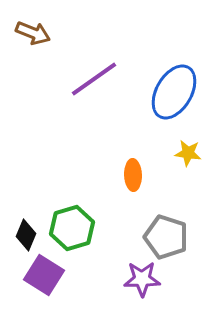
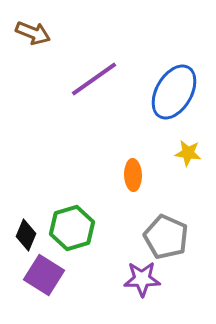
gray pentagon: rotated 6 degrees clockwise
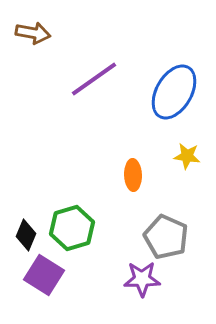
brown arrow: rotated 12 degrees counterclockwise
yellow star: moved 1 px left, 3 px down
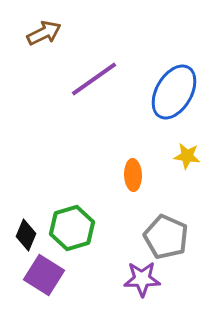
brown arrow: moved 11 px right; rotated 36 degrees counterclockwise
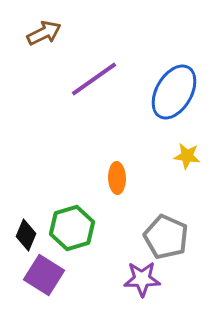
orange ellipse: moved 16 px left, 3 px down
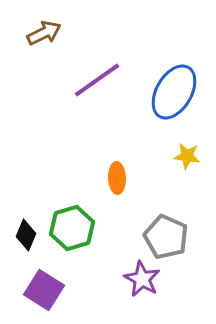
purple line: moved 3 px right, 1 px down
purple square: moved 15 px down
purple star: rotated 30 degrees clockwise
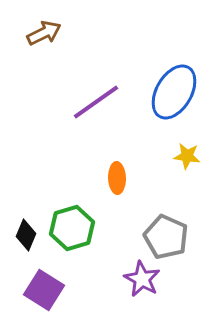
purple line: moved 1 px left, 22 px down
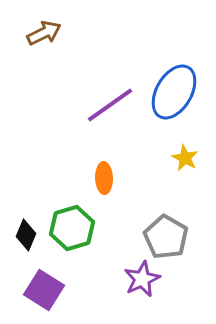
purple line: moved 14 px right, 3 px down
yellow star: moved 2 px left, 2 px down; rotated 20 degrees clockwise
orange ellipse: moved 13 px left
gray pentagon: rotated 6 degrees clockwise
purple star: rotated 18 degrees clockwise
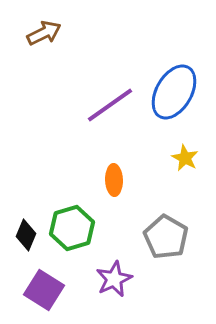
orange ellipse: moved 10 px right, 2 px down
purple star: moved 28 px left
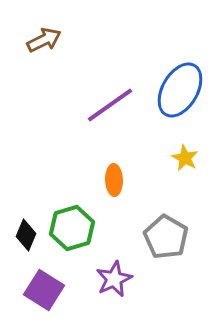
brown arrow: moved 7 px down
blue ellipse: moved 6 px right, 2 px up
